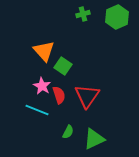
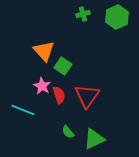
cyan line: moved 14 px left
green semicircle: rotated 112 degrees clockwise
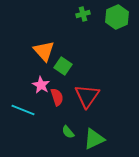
pink star: moved 1 px left, 1 px up
red semicircle: moved 2 px left, 2 px down
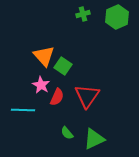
orange triangle: moved 5 px down
red semicircle: rotated 42 degrees clockwise
cyan line: rotated 20 degrees counterclockwise
green semicircle: moved 1 px left, 1 px down
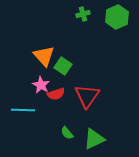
red semicircle: moved 1 px left, 3 px up; rotated 48 degrees clockwise
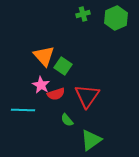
green hexagon: moved 1 px left, 1 px down
green semicircle: moved 13 px up
green triangle: moved 3 px left, 1 px down; rotated 10 degrees counterclockwise
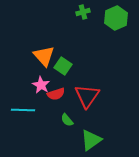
green cross: moved 2 px up
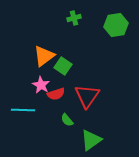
green cross: moved 9 px left, 6 px down
green hexagon: moved 7 px down; rotated 15 degrees clockwise
orange triangle: rotated 35 degrees clockwise
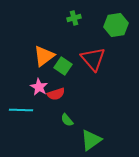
pink star: moved 2 px left, 2 px down
red triangle: moved 6 px right, 37 px up; rotated 16 degrees counterclockwise
cyan line: moved 2 px left
